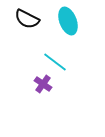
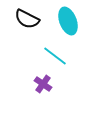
cyan line: moved 6 px up
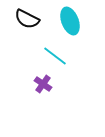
cyan ellipse: moved 2 px right
